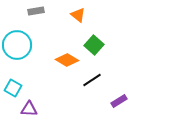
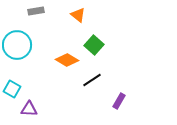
cyan square: moved 1 px left, 1 px down
purple rectangle: rotated 28 degrees counterclockwise
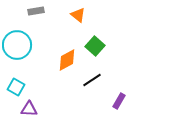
green square: moved 1 px right, 1 px down
orange diamond: rotated 60 degrees counterclockwise
cyan square: moved 4 px right, 2 px up
